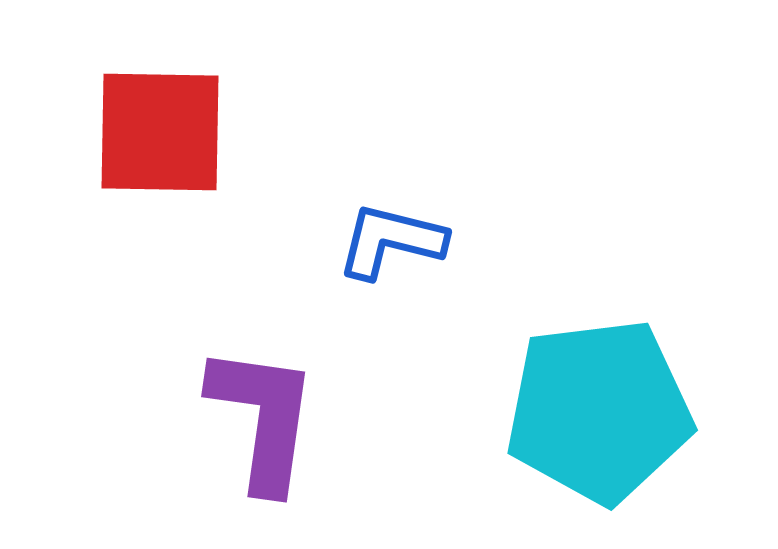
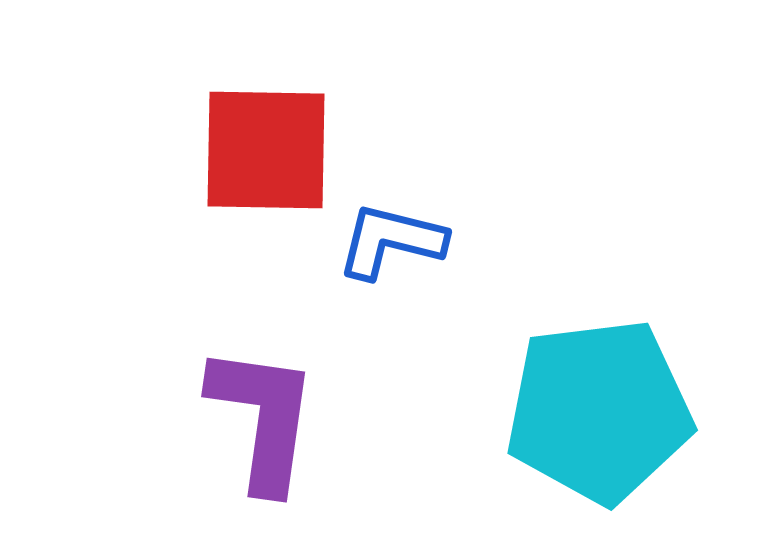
red square: moved 106 px right, 18 px down
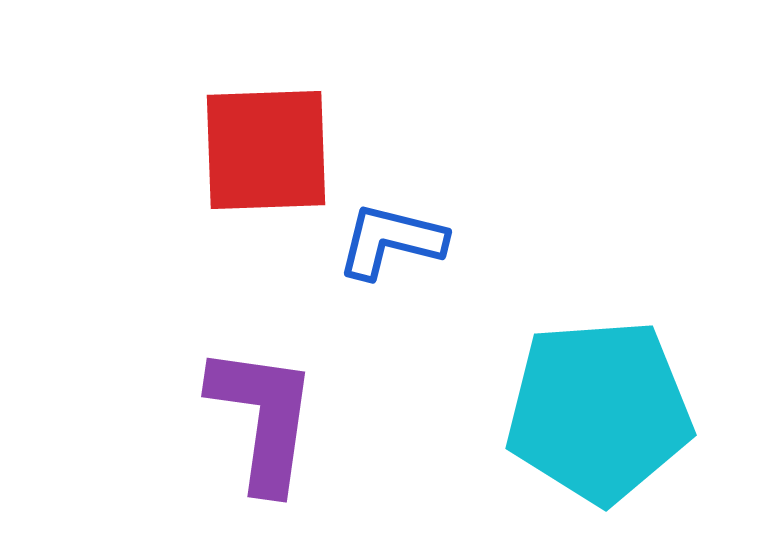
red square: rotated 3 degrees counterclockwise
cyan pentagon: rotated 3 degrees clockwise
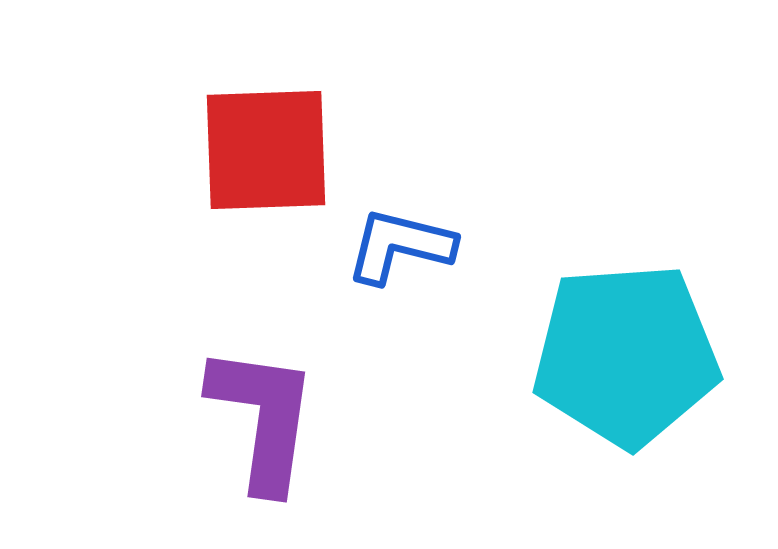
blue L-shape: moved 9 px right, 5 px down
cyan pentagon: moved 27 px right, 56 px up
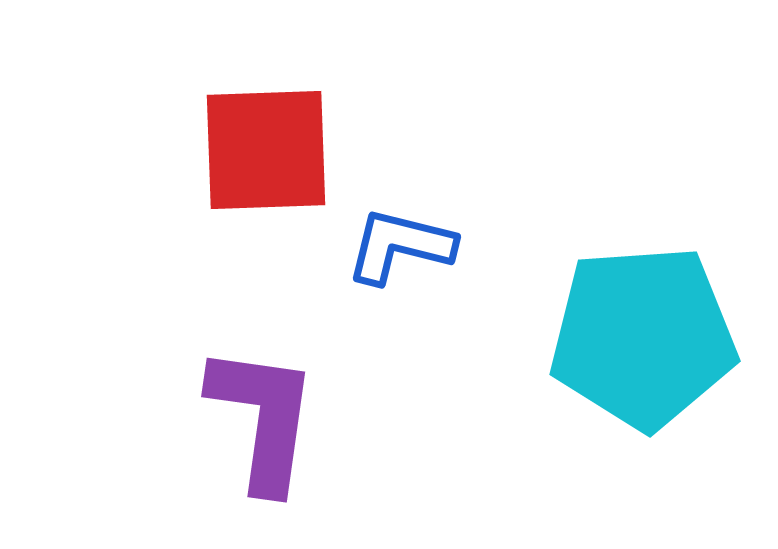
cyan pentagon: moved 17 px right, 18 px up
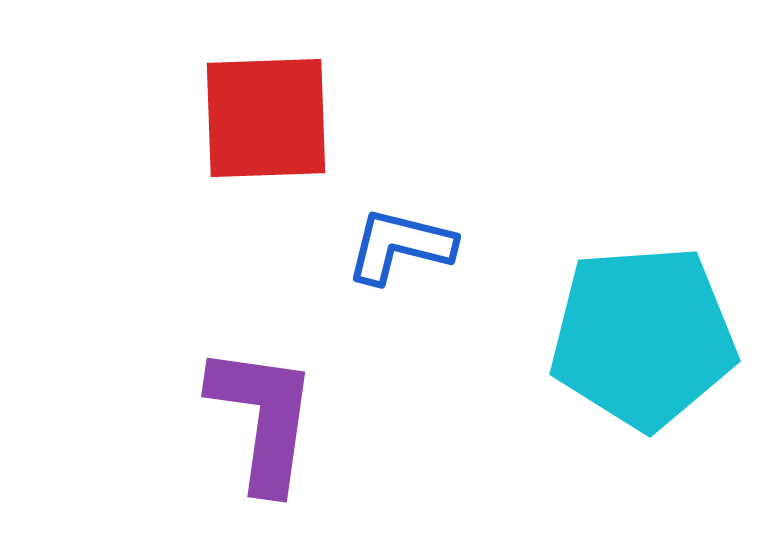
red square: moved 32 px up
